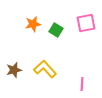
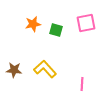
green square: rotated 16 degrees counterclockwise
brown star: rotated 21 degrees clockwise
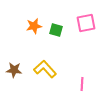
orange star: moved 1 px right, 2 px down
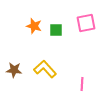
orange star: rotated 28 degrees clockwise
green square: rotated 16 degrees counterclockwise
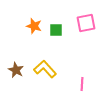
brown star: moved 2 px right; rotated 21 degrees clockwise
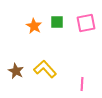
orange star: rotated 14 degrees clockwise
green square: moved 1 px right, 8 px up
brown star: moved 1 px down
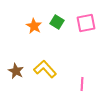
green square: rotated 32 degrees clockwise
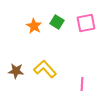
brown star: rotated 21 degrees counterclockwise
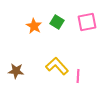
pink square: moved 1 px right, 1 px up
yellow L-shape: moved 12 px right, 3 px up
pink line: moved 4 px left, 8 px up
